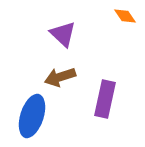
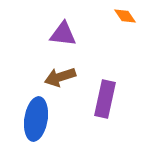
purple triangle: rotated 36 degrees counterclockwise
blue ellipse: moved 4 px right, 3 px down; rotated 9 degrees counterclockwise
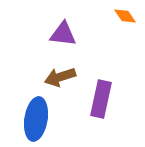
purple rectangle: moved 4 px left
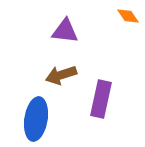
orange diamond: moved 3 px right
purple triangle: moved 2 px right, 3 px up
brown arrow: moved 1 px right, 2 px up
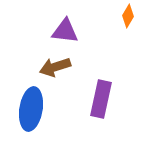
orange diamond: rotated 65 degrees clockwise
brown arrow: moved 6 px left, 8 px up
blue ellipse: moved 5 px left, 10 px up
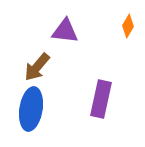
orange diamond: moved 10 px down
brown arrow: moved 18 px left; rotated 32 degrees counterclockwise
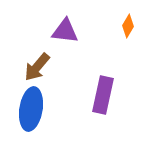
purple rectangle: moved 2 px right, 4 px up
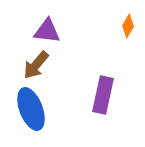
purple triangle: moved 18 px left
brown arrow: moved 1 px left, 2 px up
blue ellipse: rotated 30 degrees counterclockwise
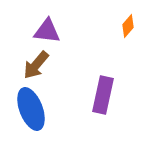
orange diamond: rotated 10 degrees clockwise
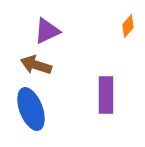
purple triangle: rotated 32 degrees counterclockwise
brown arrow: rotated 68 degrees clockwise
purple rectangle: moved 3 px right; rotated 12 degrees counterclockwise
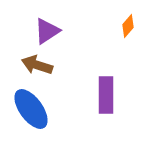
purple triangle: rotated 8 degrees counterclockwise
brown arrow: moved 1 px right
blue ellipse: rotated 15 degrees counterclockwise
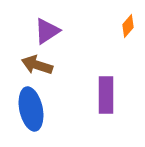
blue ellipse: rotated 24 degrees clockwise
